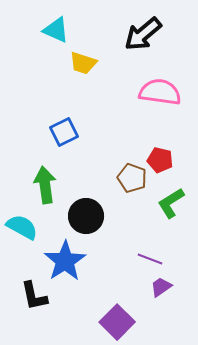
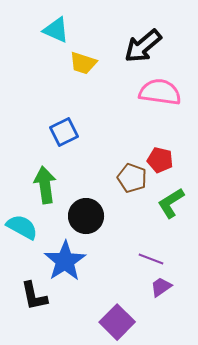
black arrow: moved 12 px down
purple line: moved 1 px right
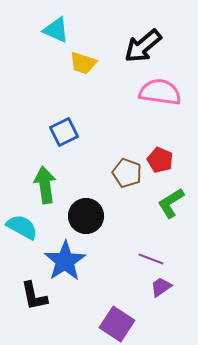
red pentagon: rotated 10 degrees clockwise
brown pentagon: moved 5 px left, 5 px up
purple square: moved 2 px down; rotated 12 degrees counterclockwise
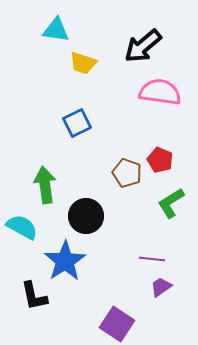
cyan triangle: rotated 16 degrees counterclockwise
blue square: moved 13 px right, 9 px up
purple line: moved 1 px right; rotated 15 degrees counterclockwise
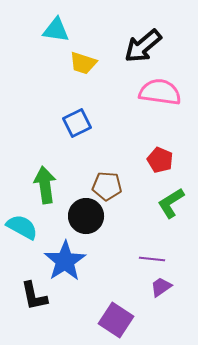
brown pentagon: moved 20 px left, 13 px down; rotated 16 degrees counterclockwise
purple square: moved 1 px left, 4 px up
